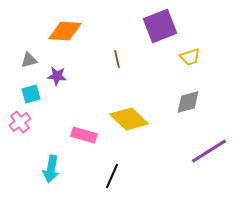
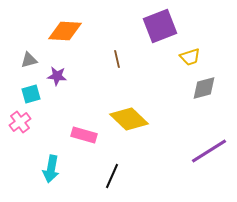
gray diamond: moved 16 px right, 14 px up
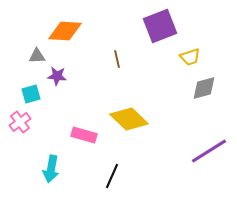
gray triangle: moved 8 px right, 4 px up; rotated 12 degrees clockwise
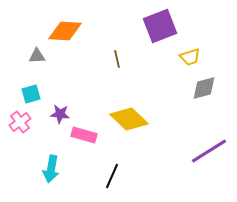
purple star: moved 3 px right, 38 px down
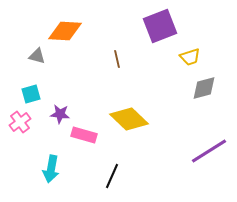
gray triangle: rotated 18 degrees clockwise
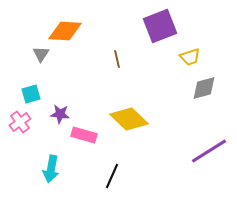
gray triangle: moved 4 px right, 2 px up; rotated 48 degrees clockwise
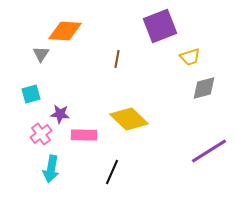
brown line: rotated 24 degrees clockwise
pink cross: moved 21 px right, 12 px down
pink rectangle: rotated 15 degrees counterclockwise
black line: moved 4 px up
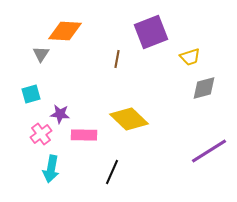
purple square: moved 9 px left, 6 px down
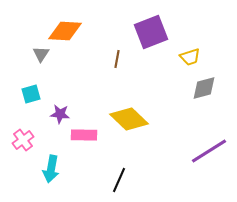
pink cross: moved 18 px left, 6 px down
black line: moved 7 px right, 8 px down
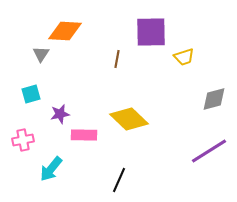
purple square: rotated 20 degrees clockwise
yellow trapezoid: moved 6 px left
gray diamond: moved 10 px right, 11 px down
purple star: rotated 18 degrees counterclockwise
pink cross: rotated 25 degrees clockwise
cyan arrow: rotated 28 degrees clockwise
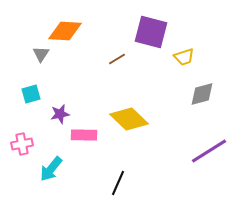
purple square: rotated 16 degrees clockwise
brown line: rotated 48 degrees clockwise
gray diamond: moved 12 px left, 5 px up
pink cross: moved 1 px left, 4 px down
black line: moved 1 px left, 3 px down
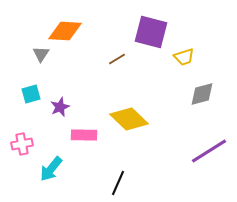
purple star: moved 7 px up; rotated 12 degrees counterclockwise
